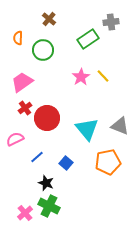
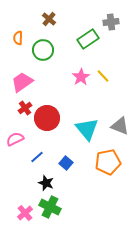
green cross: moved 1 px right, 1 px down
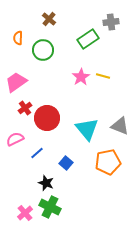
yellow line: rotated 32 degrees counterclockwise
pink trapezoid: moved 6 px left
blue line: moved 4 px up
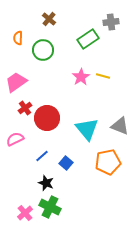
blue line: moved 5 px right, 3 px down
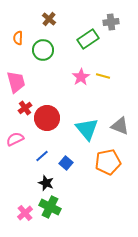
pink trapezoid: rotated 110 degrees clockwise
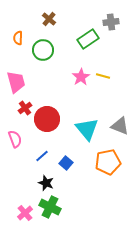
red circle: moved 1 px down
pink semicircle: rotated 96 degrees clockwise
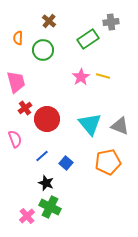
brown cross: moved 2 px down
cyan triangle: moved 3 px right, 5 px up
pink cross: moved 2 px right, 3 px down
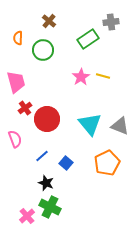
orange pentagon: moved 1 px left, 1 px down; rotated 15 degrees counterclockwise
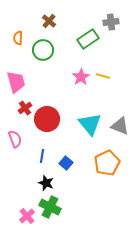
blue line: rotated 40 degrees counterclockwise
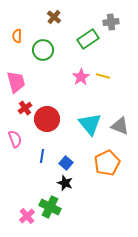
brown cross: moved 5 px right, 4 px up
orange semicircle: moved 1 px left, 2 px up
black star: moved 19 px right
